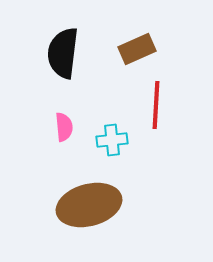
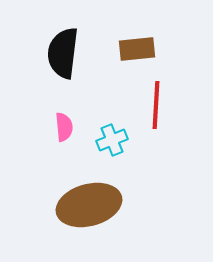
brown rectangle: rotated 18 degrees clockwise
cyan cross: rotated 16 degrees counterclockwise
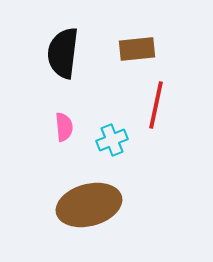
red line: rotated 9 degrees clockwise
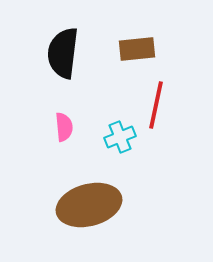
cyan cross: moved 8 px right, 3 px up
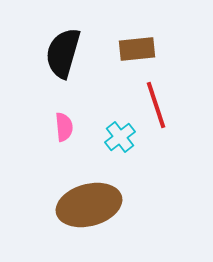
black semicircle: rotated 9 degrees clockwise
red line: rotated 30 degrees counterclockwise
cyan cross: rotated 16 degrees counterclockwise
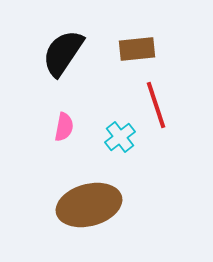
black semicircle: rotated 18 degrees clockwise
pink semicircle: rotated 16 degrees clockwise
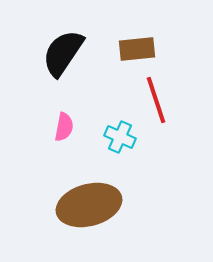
red line: moved 5 px up
cyan cross: rotated 28 degrees counterclockwise
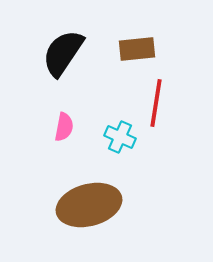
red line: moved 3 px down; rotated 27 degrees clockwise
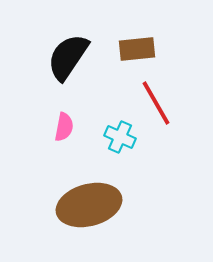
black semicircle: moved 5 px right, 4 px down
red line: rotated 39 degrees counterclockwise
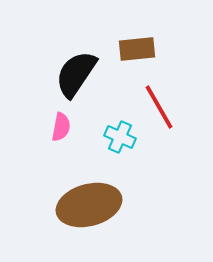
black semicircle: moved 8 px right, 17 px down
red line: moved 3 px right, 4 px down
pink semicircle: moved 3 px left
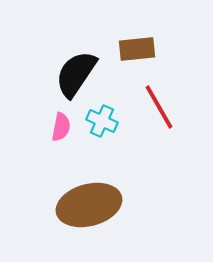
cyan cross: moved 18 px left, 16 px up
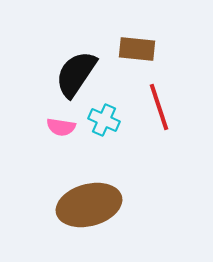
brown rectangle: rotated 12 degrees clockwise
red line: rotated 12 degrees clockwise
cyan cross: moved 2 px right, 1 px up
pink semicircle: rotated 88 degrees clockwise
